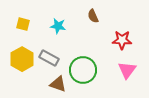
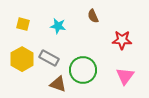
pink triangle: moved 2 px left, 6 px down
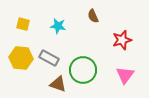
red star: rotated 18 degrees counterclockwise
yellow hexagon: moved 1 px left, 1 px up; rotated 25 degrees counterclockwise
pink triangle: moved 1 px up
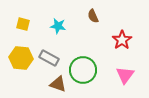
red star: rotated 18 degrees counterclockwise
